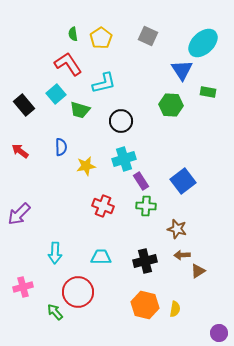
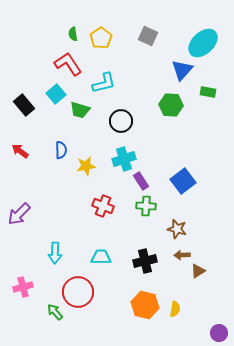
blue triangle: rotated 15 degrees clockwise
blue semicircle: moved 3 px down
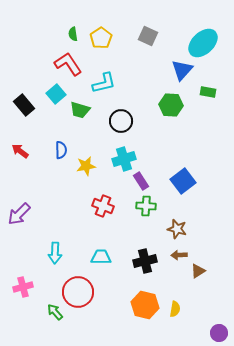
brown arrow: moved 3 px left
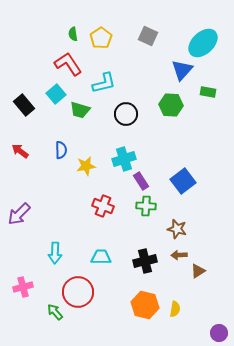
black circle: moved 5 px right, 7 px up
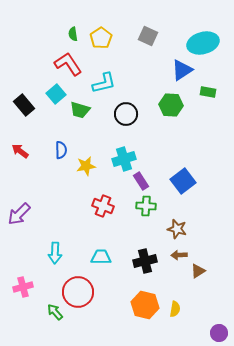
cyan ellipse: rotated 28 degrees clockwise
blue triangle: rotated 15 degrees clockwise
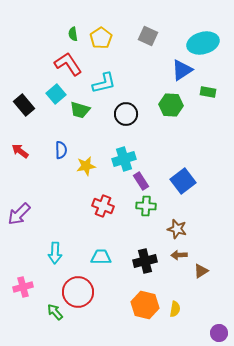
brown triangle: moved 3 px right
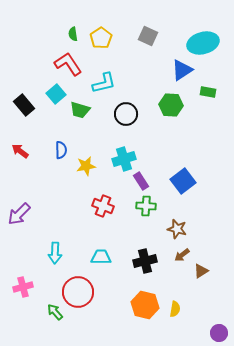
brown arrow: moved 3 px right; rotated 35 degrees counterclockwise
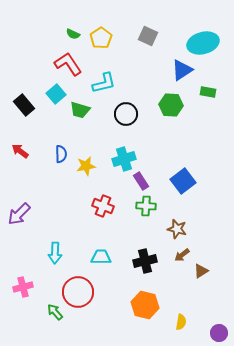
green semicircle: rotated 56 degrees counterclockwise
blue semicircle: moved 4 px down
yellow semicircle: moved 6 px right, 13 px down
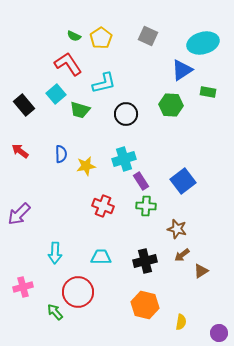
green semicircle: moved 1 px right, 2 px down
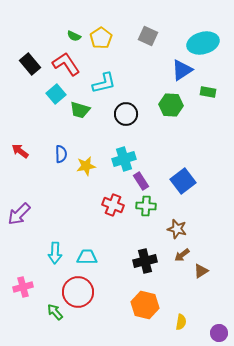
red L-shape: moved 2 px left
black rectangle: moved 6 px right, 41 px up
red cross: moved 10 px right, 1 px up
cyan trapezoid: moved 14 px left
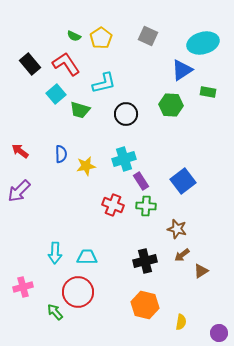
purple arrow: moved 23 px up
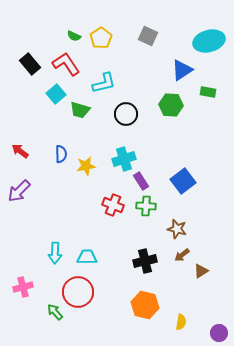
cyan ellipse: moved 6 px right, 2 px up
